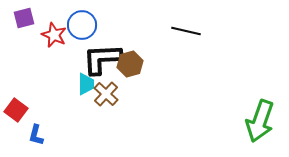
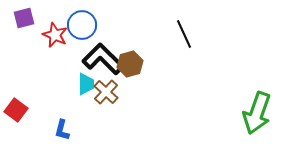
black line: moved 2 px left, 3 px down; rotated 52 degrees clockwise
red star: moved 1 px right
black L-shape: moved 1 px right; rotated 48 degrees clockwise
brown cross: moved 2 px up
green arrow: moved 3 px left, 8 px up
blue L-shape: moved 26 px right, 5 px up
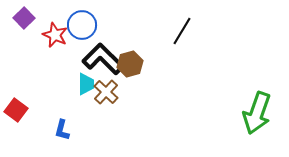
purple square: rotated 30 degrees counterclockwise
black line: moved 2 px left, 3 px up; rotated 56 degrees clockwise
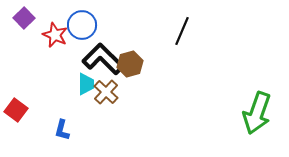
black line: rotated 8 degrees counterclockwise
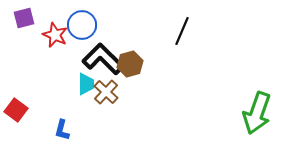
purple square: rotated 30 degrees clockwise
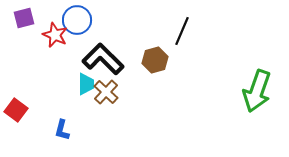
blue circle: moved 5 px left, 5 px up
brown hexagon: moved 25 px right, 4 px up
green arrow: moved 22 px up
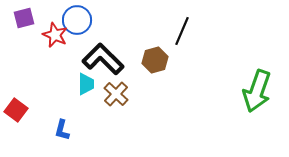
brown cross: moved 10 px right, 2 px down
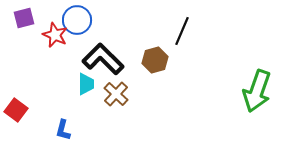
blue L-shape: moved 1 px right
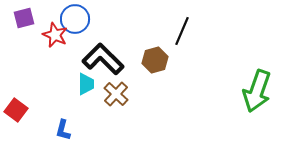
blue circle: moved 2 px left, 1 px up
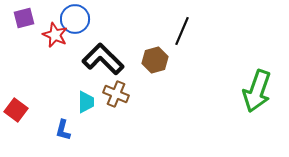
cyan trapezoid: moved 18 px down
brown cross: rotated 20 degrees counterclockwise
